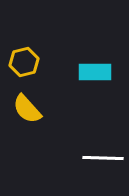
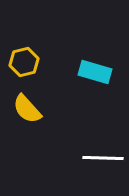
cyan rectangle: rotated 16 degrees clockwise
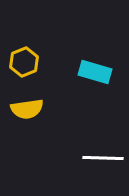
yellow hexagon: rotated 8 degrees counterclockwise
yellow semicircle: rotated 56 degrees counterclockwise
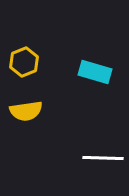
yellow semicircle: moved 1 px left, 2 px down
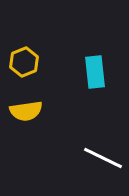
cyan rectangle: rotated 68 degrees clockwise
white line: rotated 24 degrees clockwise
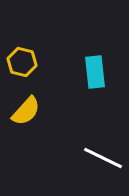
yellow hexagon: moved 2 px left; rotated 24 degrees counterclockwise
yellow semicircle: rotated 40 degrees counterclockwise
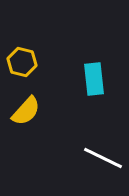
cyan rectangle: moved 1 px left, 7 px down
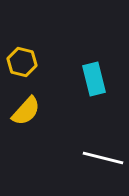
cyan rectangle: rotated 8 degrees counterclockwise
white line: rotated 12 degrees counterclockwise
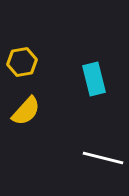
yellow hexagon: rotated 24 degrees counterclockwise
